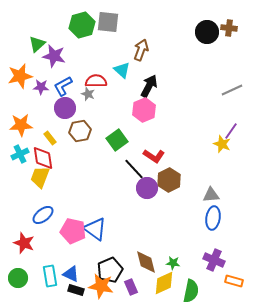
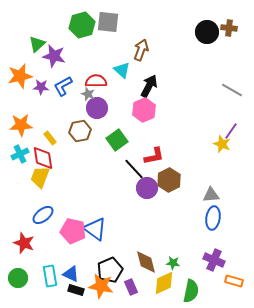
gray line at (232, 90): rotated 55 degrees clockwise
purple circle at (65, 108): moved 32 px right
red L-shape at (154, 156): rotated 45 degrees counterclockwise
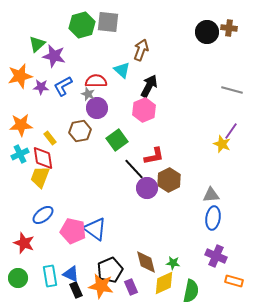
gray line at (232, 90): rotated 15 degrees counterclockwise
purple cross at (214, 260): moved 2 px right, 4 px up
black rectangle at (76, 290): rotated 49 degrees clockwise
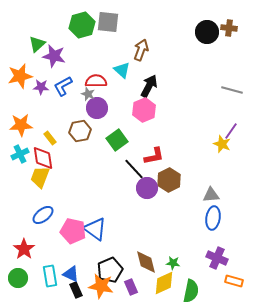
red star at (24, 243): moved 6 px down; rotated 15 degrees clockwise
purple cross at (216, 256): moved 1 px right, 2 px down
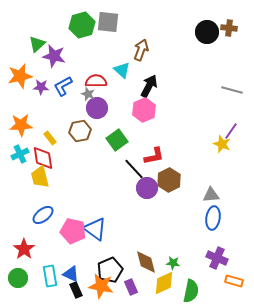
yellow trapezoid at (40, 177): rotated 35 degrees counterclockwise
